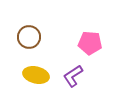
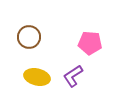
yellow ellipse: moved 1 px right, 2 px down
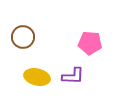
brown circle: moved 6 px left
purple L-shape: rotated 145 degrees counterclockwise
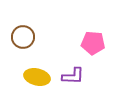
pink pentagon: moved 3 px right
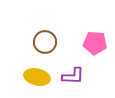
brown circle: moved 22 px right, 5 px down
pink pentagon: moved 2 px right
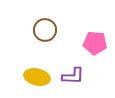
brown circle: moved 12 px up
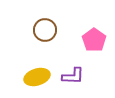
pink pentagon: moved 1 px left, 3 px up; rotated 30 degrees clockwise
yellow ellipse: rotated 30 degrees counterclockwise
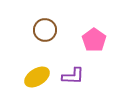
yellow ellipse: rotated 15 degrees counterclockwise
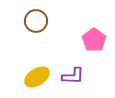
brown circle: moved 9 px left, 9 px up
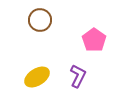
brown circle: moved 4 px right, 1 px up
purple L-shape: moved 5 px right; rotated 65 degrees counterclockwise
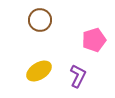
pink pentagon: rotated 20 degrees clockwise
yellow ellipse: moved 2 px right, 6 px up
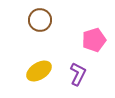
purple L-shape: moved 2 px up
